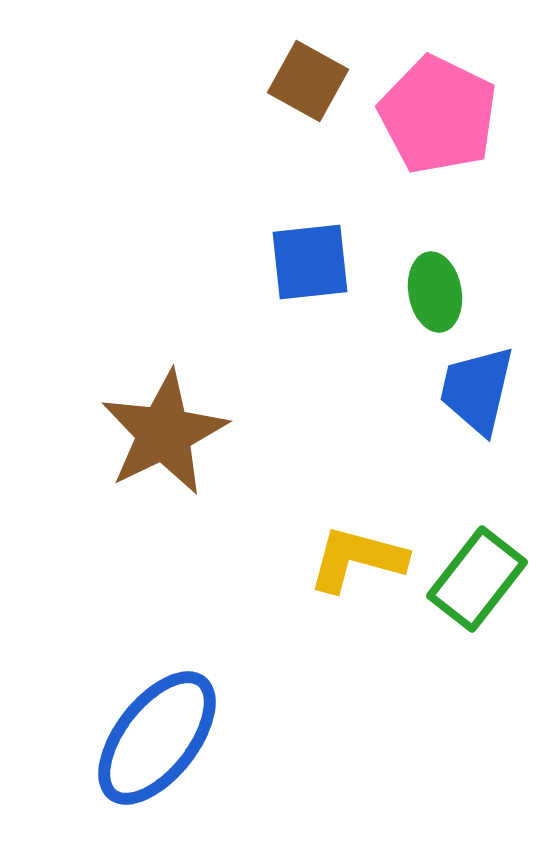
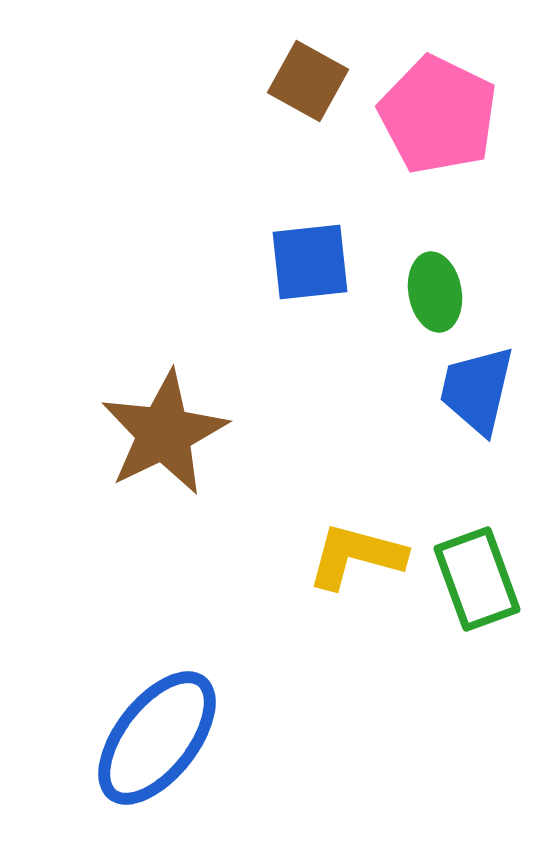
yellow L-shape: moved 1 px left, 3 px up
green rectangle: rotated 58 degrees counterclockwise
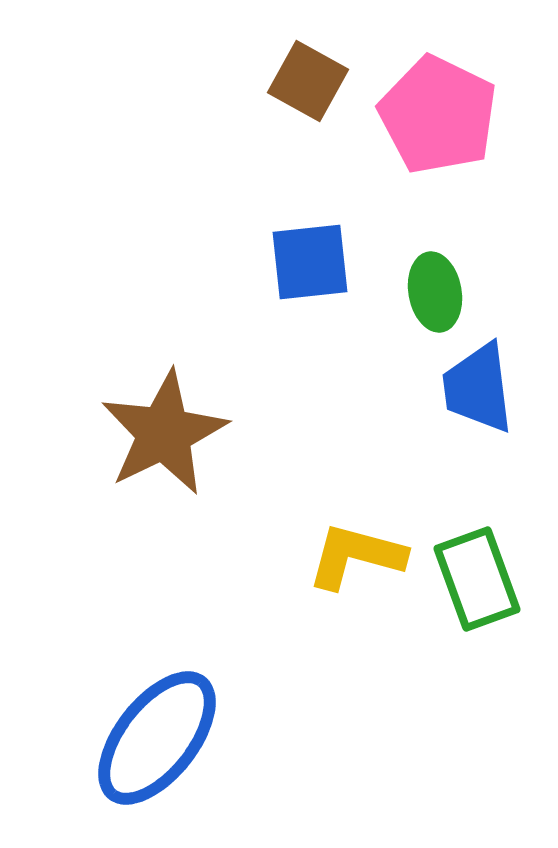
blue trapezoid: moved 1 px right, 2 px up; rotated 20 degrees counterclockwise
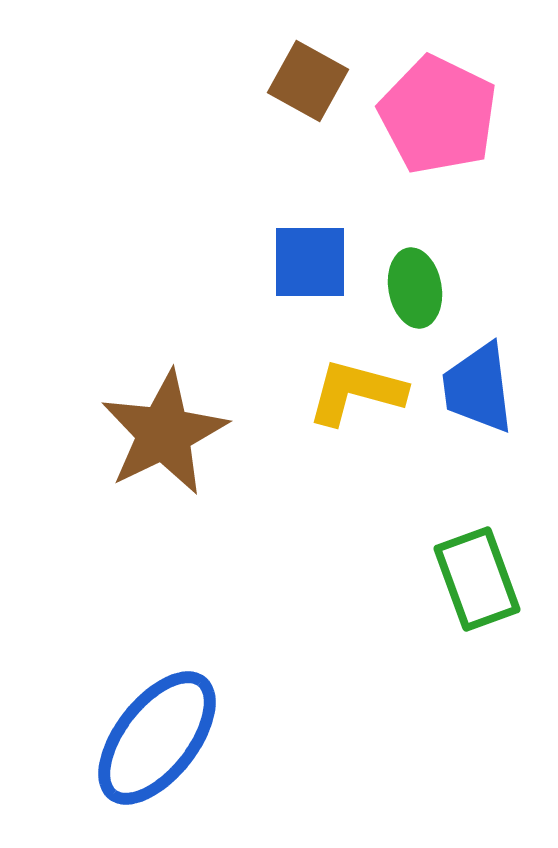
blue square: rotated 6 degrees clockwise
green ellipse: moved 20 px left, 4 px up
yellow L-shape: moved 164 px up
